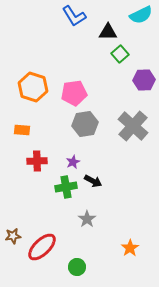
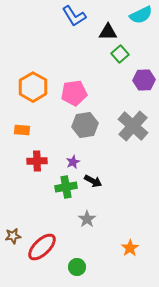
orange hexagon: rotated 12 degrees clockwise
gray hexagon: moved 1 px down
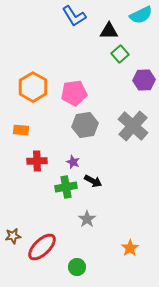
black triangle: moved 1 px right, 1 px up
orange rectangle: moved 1 px left
purple star: rotated 24 degrees counterclockwise
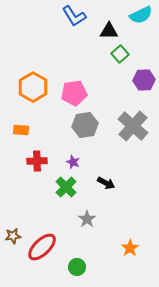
black arrow: moved 13 px right, 2 px down
green cross: rotated 35 degrees counterclockwise
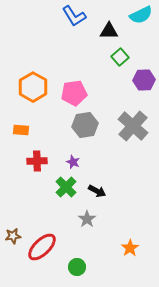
green square: moved 3 px down
black arrow: moved 9 px left, 8 px down
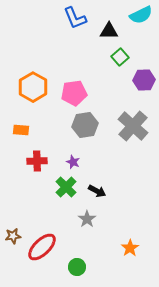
blue L-shape: moved 1 px right, 2 px down; rotated 10 degrees clockwise
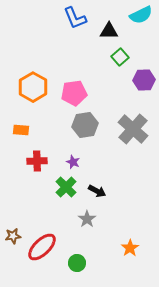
gray cross: moved 3 px down
green circle: moved 4 px up
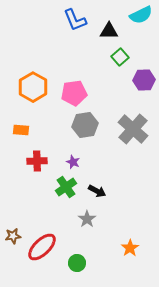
blue L-shape: moved 2 px down
green cross: rotated 10 degrees clockwise
